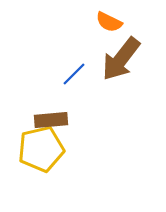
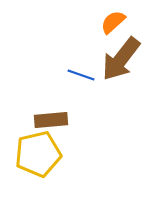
orange semicircle: moved 4 px right; rotated 112 degrees clockwise
blue line: moved 7 px right, 1 px down; rotated 64 degrees clockwise
yellow pentagon: moved 3 px left, 5 px down
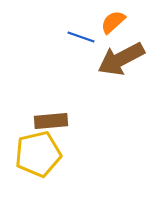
brown arrow: rotated 24 degrees clockwise
blue line: moved 38 px up
brown rectangle: moved 1 px down
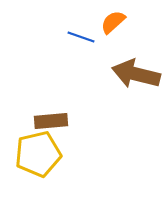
brown arrow: moved 15 px right, 15 px down; rotated 42 degrees clockwise
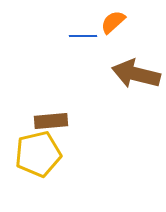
blue line: moved 2 px right, 1 px up; rotated 20 degrees counterclockwise
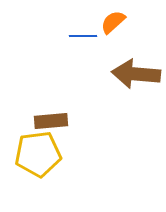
brown arrow: rotated 9 degrees counterclockwise
yellow pentagon: rotated 6 degrees clockwise
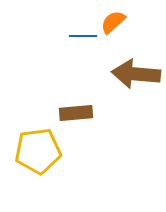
brown rectangle: moved 25 px right, 8 px up
yellow pentagon: moved 3 px up
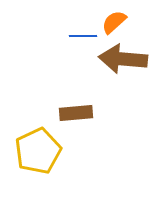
orange semicircle: moved 1 px right
brown arrow: moved 13 px left, 15 px up
yellow pentagon: rotated 18 degrees counterclockwise
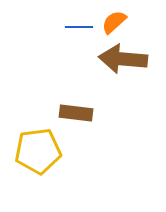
blue line: moved 4 px left, 9 px up
brown rectangle: rotated 12 degrees clockwise
yellow pentagon: rotated 18 degrees clockwise
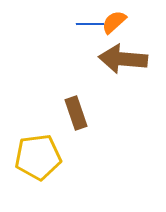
blue line: moved 11 px right, 3 px up
brown rectangle: rotated 64 degrees clockwise
yellow pentagon: moved 6 px down
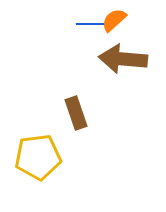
orange semicircle: moved 2 px up
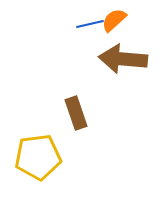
blue line: rotated 12 degrees counterclockwise
